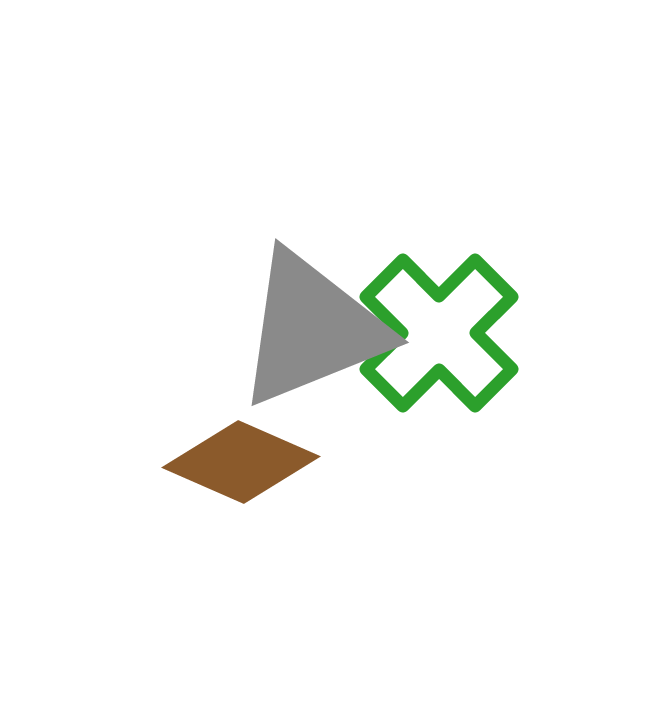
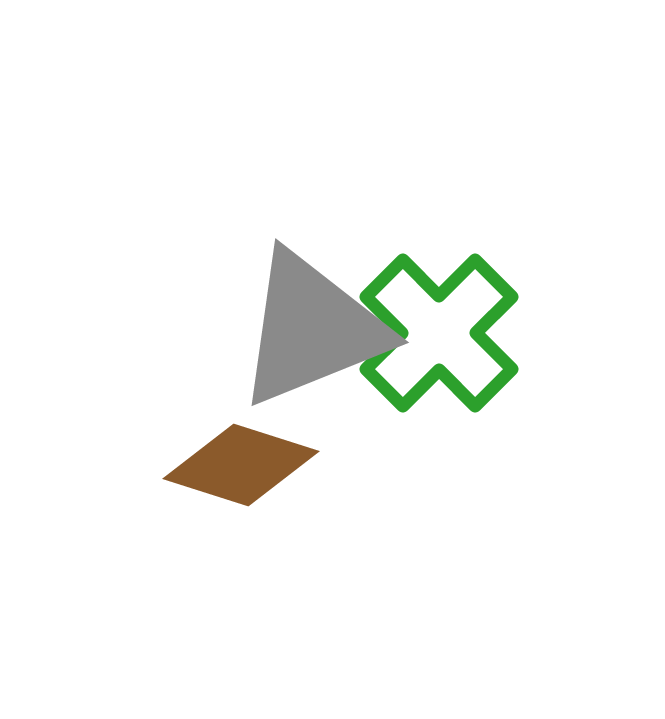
brown diamond: moved 3 px down; rotated 6 degrees counterclockwise
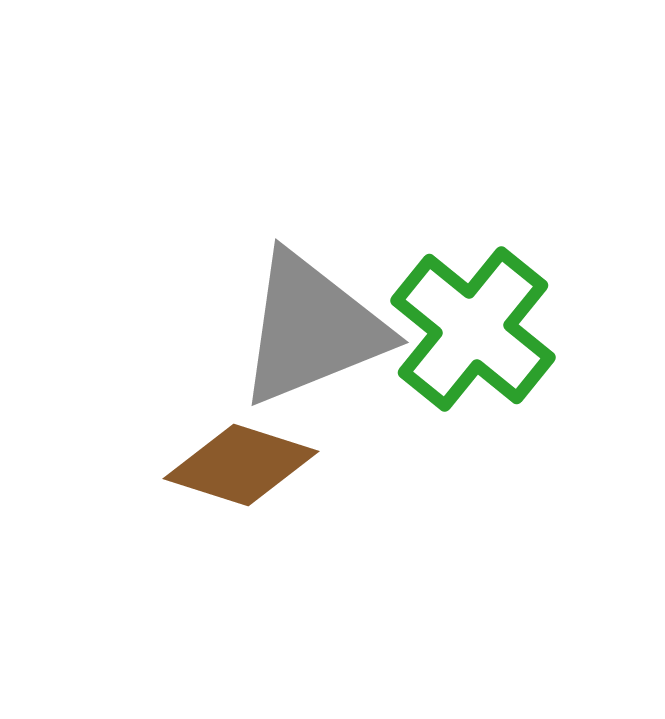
green cross: moved 34 px right, 4 px up; rotated 6 degrees counterclockwise
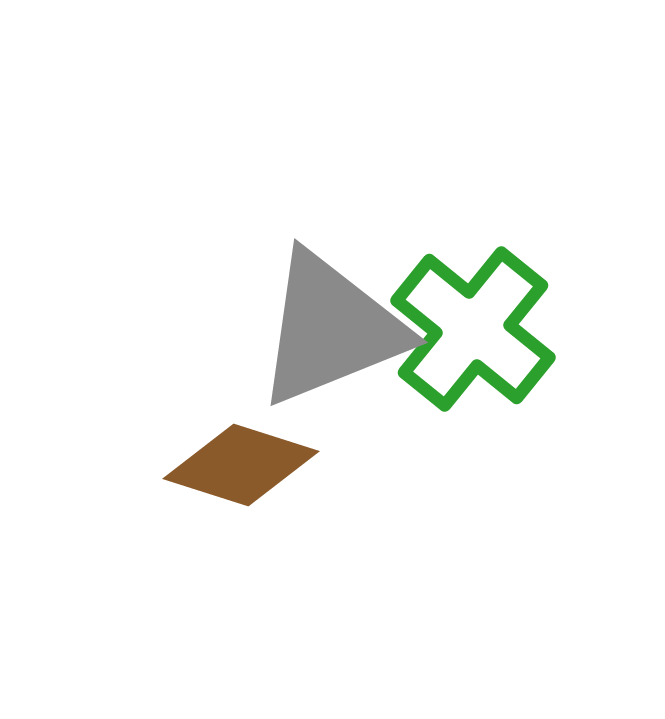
gray triangle: moved 19 px right
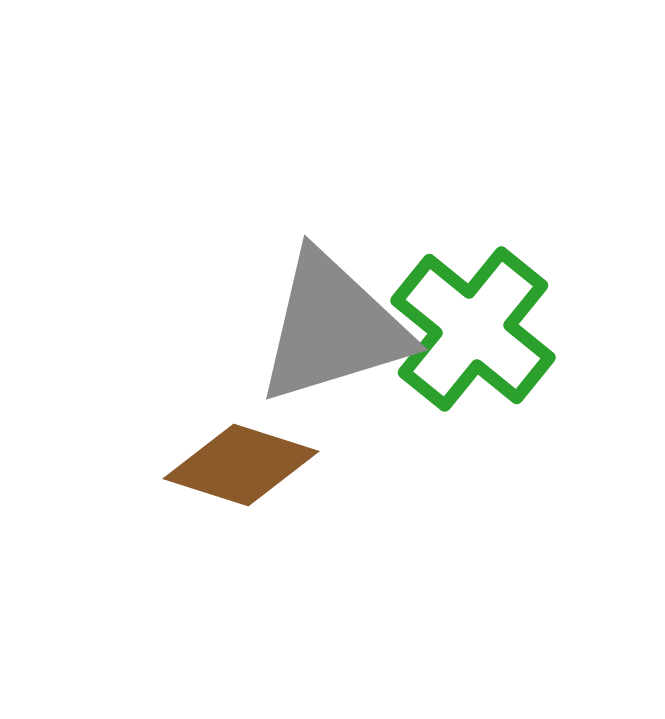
gray triangle: moved 2 px right, 1 px up; rotated 5 degrees clockwise
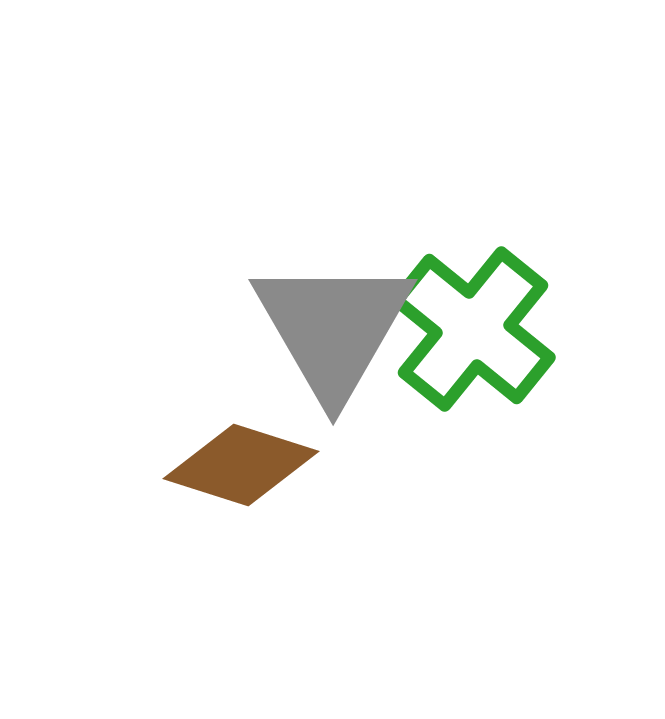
gray triangle: rotated 43 degrees counterclockwise
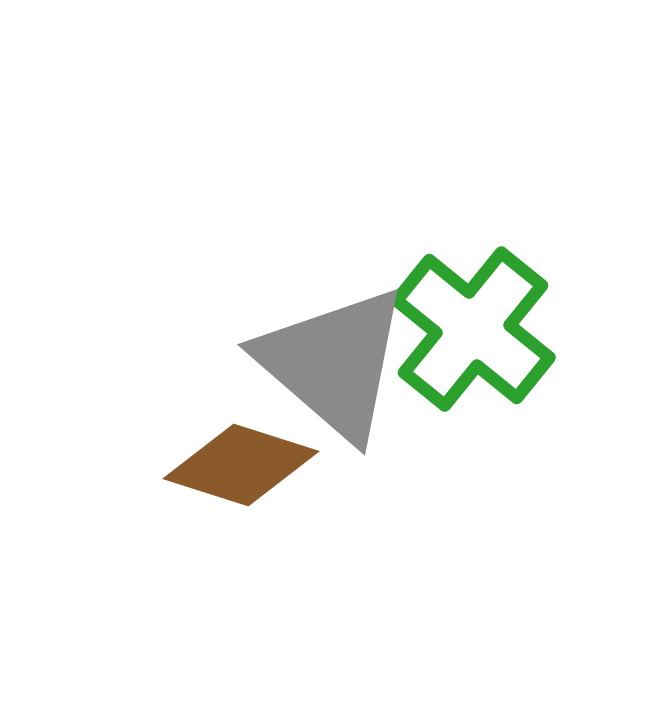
gray triangle: moved 35 px down; rotated 19 degrees counterclockwise
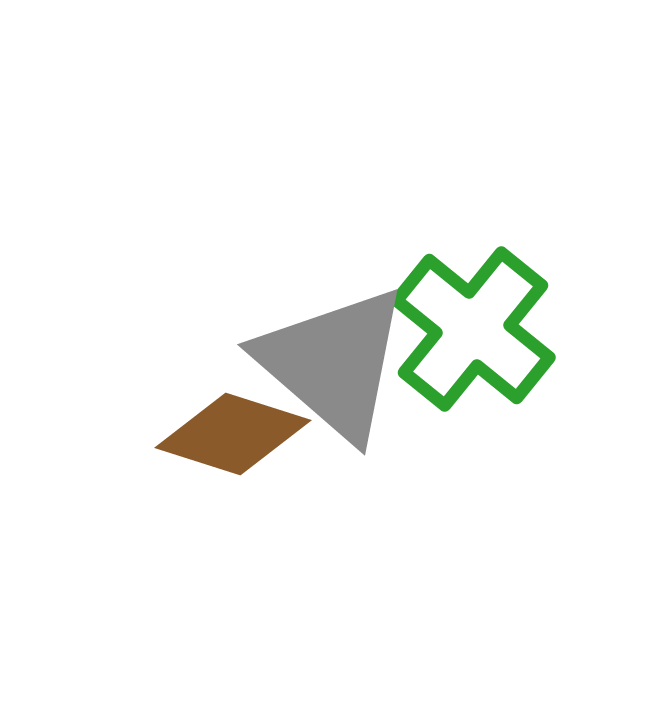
brown diamond: moved 8 px left, 31 px up
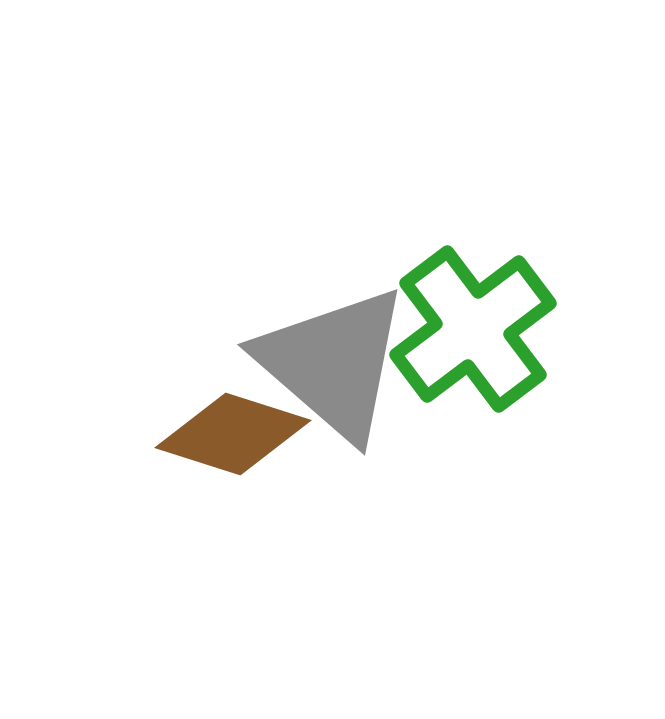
green cross: rotated 14 degrees clockwise
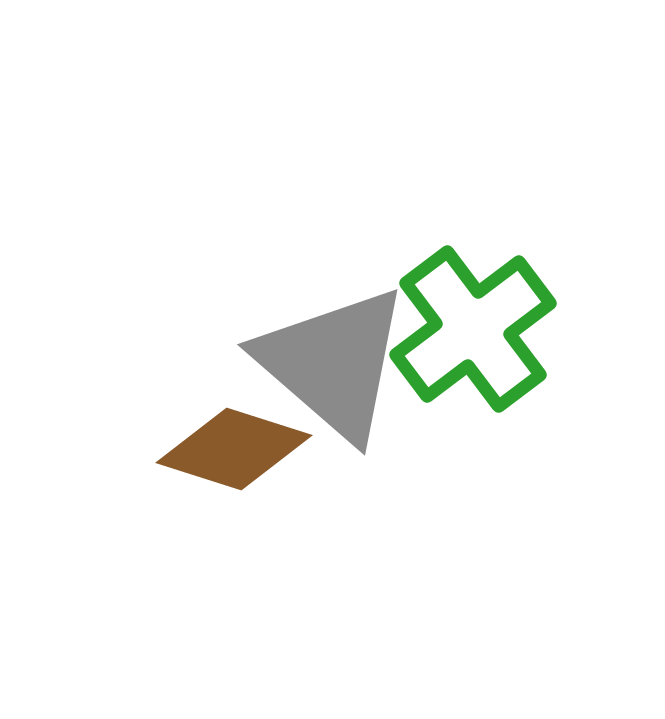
brown diamond: moved 1 px right, 15 px down
